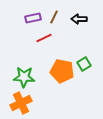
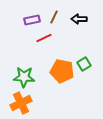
purple rectangle: moved 1 px left, 2 px down
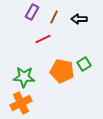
purple rectangle: moved 8 px up; rotated 49 degrees counterclockwise
red line: moved 1 px left, 1 px down
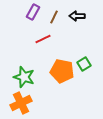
purple rectangle: moved 1 px right
black arrow: moved 2 px left, 3 px up
green star: rotated 15 degrees clockwise
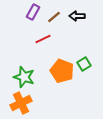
brown line: rotated 24 degrees clockwise
orange pentagon: rotated 10 degrees clockwise
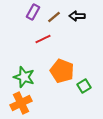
green square: moved 22 px down
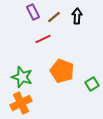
purple rectangle: rotated 56 degrees counterclockwise
black arrow: rotated 91 degrees clockwise
green star: moved 2 px left
green square: moved 8 px right, 2 px up
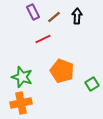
orange cross: rotated 15 degrees clockwise
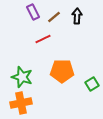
orange pentagon: rotated 20 degrees counterclockwise
